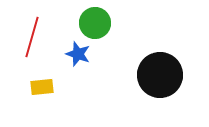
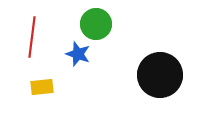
green circle: moved 1 px right, 1 px down
red line: rotated 9 degrees counterclockwise
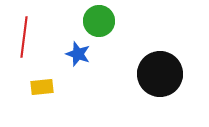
green circle: moved 3 px right, 3 px up
red line: moved 8 px left
black circle: moved 1 px up
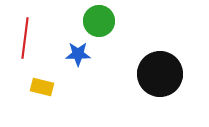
red line: moved 1 px right, 1 px down
blue star: rotated 20 degrees counterclockwise
yellow rectangle: rotated 20 degrees clockwise
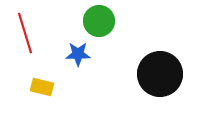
red line: moved 5 px up; rotated 24 degrees counterclockwise
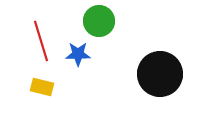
red line: moved 16 px right, 8 px down
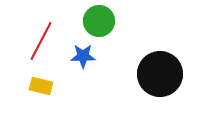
red line: rotated 45 degrees clockwise
blue star: moved 5 px right, 2 px down
yellow rectangle: moved 1 px left, 1 px up
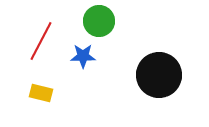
black circle: moved 1 px left, 1 px down
yellow rectangle: moved 7 px down
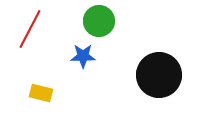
red line: moved 11 px left, 12 px up
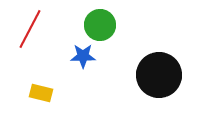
green circle: moved 1 px right, 4 px down
